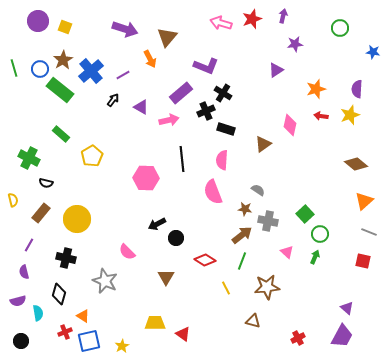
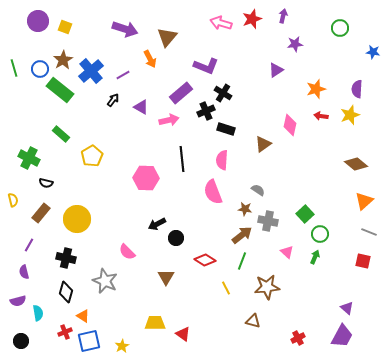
black diamond at (59, 294): moved 7 px right, 2 px up
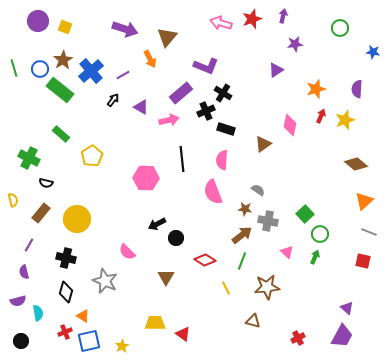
yellow star at (350, 115): moved 5 px left, 5 px down
red arrow at (321, 116): rotated 104 degrees clockwise
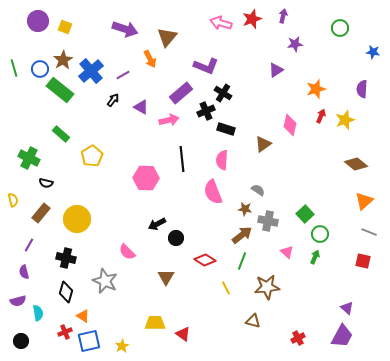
purple semicircle at (357, 89): moved 5 px right
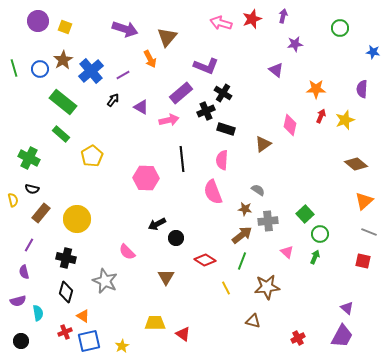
purple triangle at (276, 70): rotated 49 degrees counterclockwise
orange star at (316, 89): rotated 18 degrees clockwise
green rectangle at (60, 90): moved 3 px right, 12 px down
black semicircle at (46, 183): moved 14 px left, 6 px down
gray cross at (268, 221): rotated 18 degrees counterclockwise
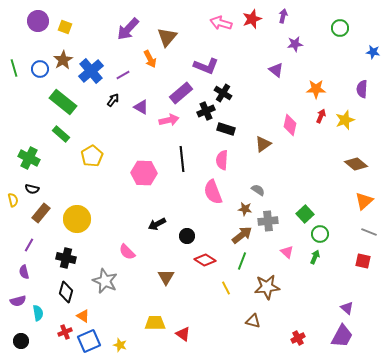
purple arrow at (125, 29): moved 3 px right; rotated 115 degrees clockwise
pink hexagon at (146, 178): moved 2 px left, 5 px up
black circle at (176, 238): moved 11 px right, 2 px up
blue square at (89, 341): rotated 10 degrees counterclockwise
yellow star at (122, 346): moved 2 px left, 1 px up; rotated 24 degrees counterclockwise
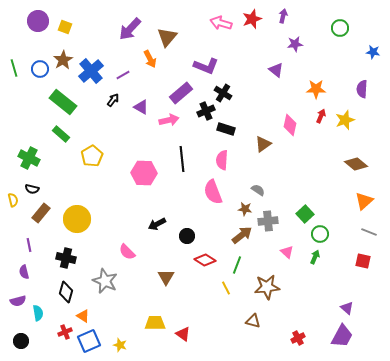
purple arrow at (128, 29): moved 2 px right
purple line at (29, 245): rotated 40 degrees counterclockwise
green line at (242, 261): moved 5 px left, 4 px down
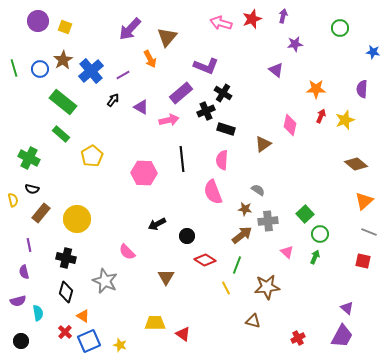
red cross at (65, 332): rotated 24 degrees counterclockwise
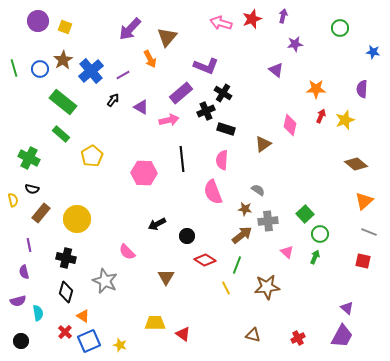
brown triangle at (253, 321): moved 14 px down
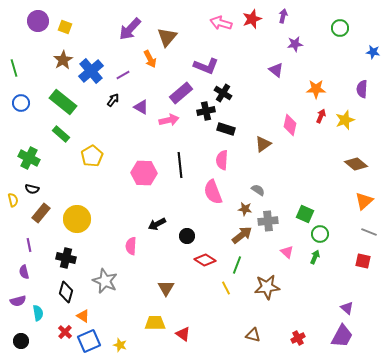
blue circle at (40, 69): moved 19 px left, 34 px down
black cross at (206, 111): rotated 12 degrees clockwise
black line at (182, 159): moved 2 px left, 6 px down
green square at (305, 214): rotated 24 degrees counterclockwise
pink semicircle at (127, 252): moved 4 px right, 6 px up; rotated 48 degrees clockwise
brown triangle at (166, 277): moved 11 px down
